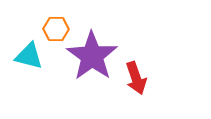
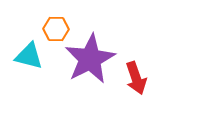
purple star: moved 2 px left, 3 px down; rotated 9 degrees clockwise
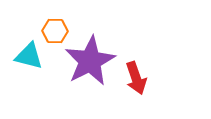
orange hexagon: moved 1 px left, 2 px down
purple star: moved 2 px down
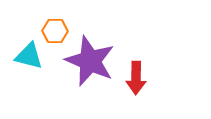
purple star: rotated 21 degrees counterclockwise
red arrow: rotated 20 degrees clockwise
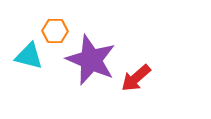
purple star: moved 1 px right, 1 px up
red arrow: rotated 48 degrees clockwise
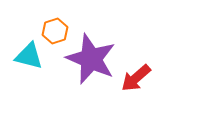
orange hexagon: rotated 20 degrees counterclockwise
purple star: moved 1 px up
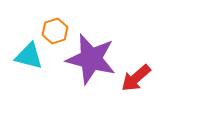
purple star: rotated 9 degrees counterclockwise
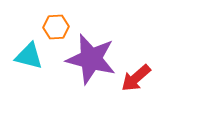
orange hexagon: moved 1 px right, 4 px up; rotated 15 degrees clockwise
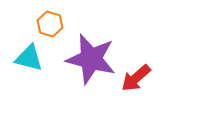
orange hexagon: moved 6 px left, 3 px up; rotated 20 degrees clockwise
cyan triangle: moved 2 px down
